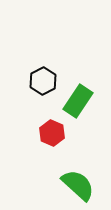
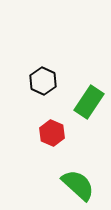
black hexagon: rotated 8 degrees counterclockwise
green rectangle: moved 11 px right, 1 px down
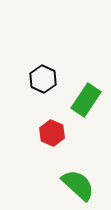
black hexagon: moved 2 px up
green rectangle: moved 3 px left, 2 px up
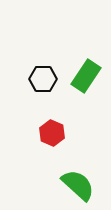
black hexagon: rotated 24 degrees counterclockwise
green rectangle: moved 24 px up
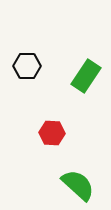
black hexagon: moved 16 px left, 13 px up
red hexagon: rotated 20 degrees counterclockwise
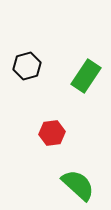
black hexagon: rotated 16 degrees counterclockwise
red hexagon: rotated 10 degrees counterclockwise
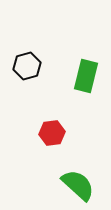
green rectangle: rotated 20 degrees counterclockwise
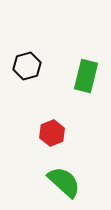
red hexagon: rotated 15 degrees counterclockwise
green semicircle: moved 14 px left, 3 px up
